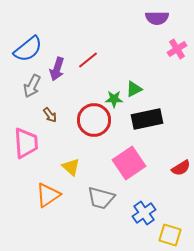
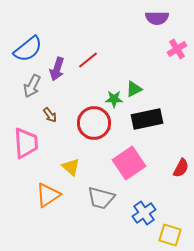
red circle: moved 3 px down
red semicircle: rotated 30 degrees counterclockwise
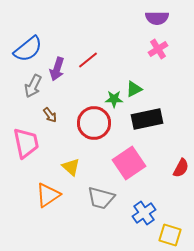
pink cross: moved 19 px left
gray arrow: moved 1 px right
pink trapezoid: rotated 8 degrees counterclockwise
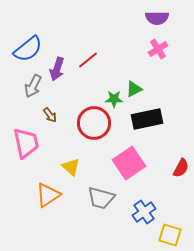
blue cross: moved 1 px up
